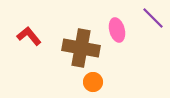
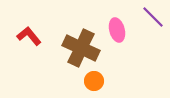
purple line: moved 1 px up
brown cross: rotated 15 degrees clockwise
orange circle: moved 1 px right, 1 px up
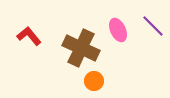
purple line: moved 9 px down
pink ellipse: moved 1 px right; rotated 10 degrees counterclockwise
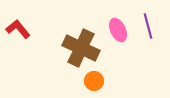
purple line: moved 5 px left; rotated 30 degrees clockwise
red L-shape: moved 11 px left, 7 px up
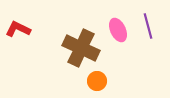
red L-shape: rotated 25 degrees counterclockwise
orange circle: moved 3 px right
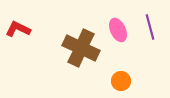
purple line: moved 2 px right, 1 px down
orange circle: moved 24 px right
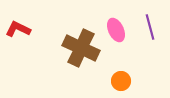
pink ellipse: moved 2 px left
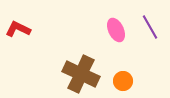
purple line: rotated 15 degrees counterclockwise
brown cross: moved 26 px down
orange circle: moved 2 px right
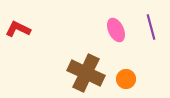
purple line: moved 1 px right; rotated 15 degrees clockwise
brown cross: moved 5 px right, 1 px up
orange circle: moved 3 px right, 2 px up
